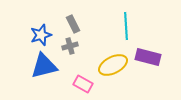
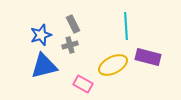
gray cross: moved 1 px up
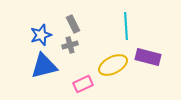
pink rectangle: rotated 54 degrees counterclockwise
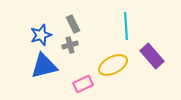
purple rectangle: moved 4 px right, 1 px up; rotated 35 degrees clockwise
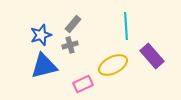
gray rectangle: rotated 66 degrees clockwise
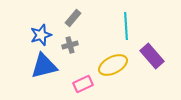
gray rectangle: moved 6 px up
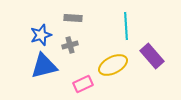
gray rectangle: rotated 54 degrees clockwise
